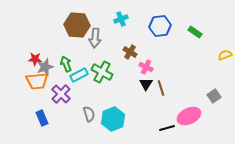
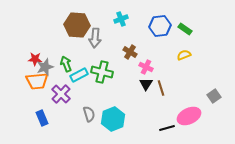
green rectangle: moved 10 px left, 3 px up
yellow semicircle: moved 41 px left
green cross: rotated 15 degrees counterclockwise
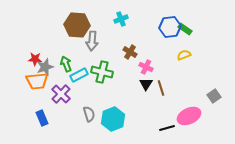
blue hexagon: moved 10 px right, 1 px down
gray arrow: moved 3 px left, 3 px down
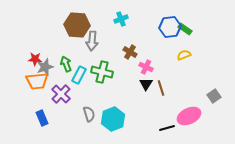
cyan rectangle: rotated 36 degrees counterclockwise
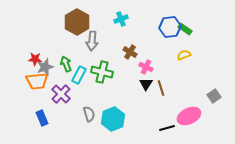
brown hexagon: moved 3 px up; rotated 25 degrees clockwise
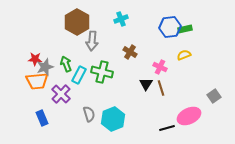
green rectangle: rotated 48 degrees counterclockwise
pink cross: moved 14 px right
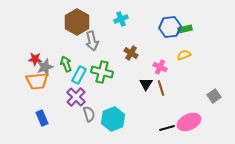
gray arrow: rotated 18 degrees counterclockwise
brown cross: moved 1 px right, 1 px down
purple cross: moved 15 px right, 3 px down
pink ellipse: moved 6 px down
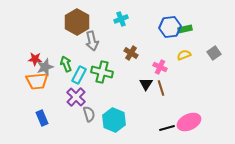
gray square: moved 43 px up
cyan hexagon: moved 1 px right, 1 px down; rotated 15 degrees counterclockwise
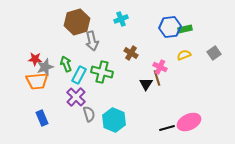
brown hexagon: rotated 15 degrees clockwise
brown line: moved 4 px left, 10 px up
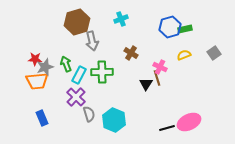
blue hexagon: rotated 10 degrees counterclockwise
green cross: rotated 15 degrees counterclockwise
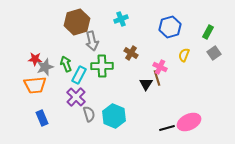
green rectangle: moved 23 px right, 3 px down; rotated 48 degrees counterclockwise
yellow semicircle: rotated 48 degrees counterclockwise
green cross: moved 6 px up
orange trapezoid: moved 2 px left, 4 px down
cyan hexagon: moved 4 px up
